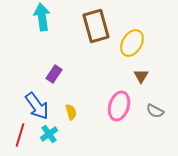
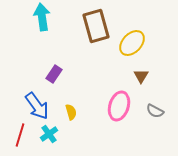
yellow ellipse: rotated 12 degrees clockwise
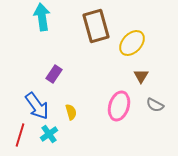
gray semicircle: moved 6 px up
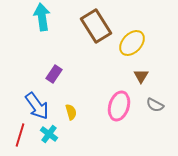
brown rectangle: rotated 16 degrees counterclockwise
cyan cross: rotated 18 degrees counterclockwise
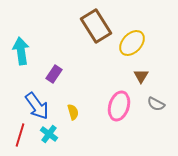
cyan arrow: moved 21 px left, 34 px down
gray semicircle: moved 1 px right, 1 px up
yellow semicircle: moved 2 px right
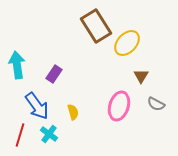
yellow ellipse: moved 5 px left
cyan arrow: moved 4 px left, 14 px down
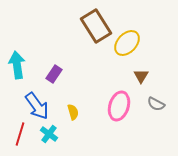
red line: moved 1 px up
